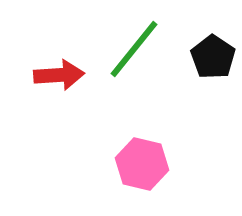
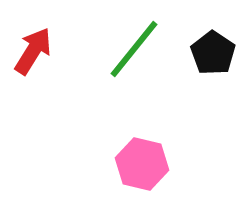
black pentagon: moved 4 px up
red arrow: moved 26 px left, 24 px up; rotated 54 degrees counterclockwise
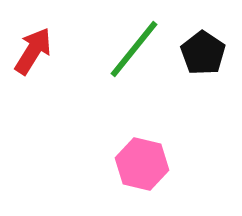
black pentagon: moved 10 px left
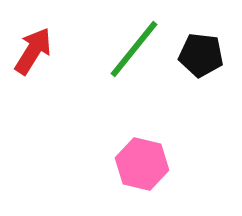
black pentagon: moved 2 px left, 2 px down; rotated 27 degrees counterclockwise
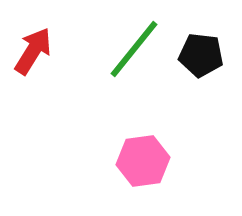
pink hexagon: moved 1 px right, 3 px up; rotated 21 degrees counterclockwise
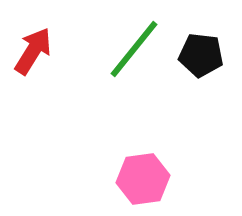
pink hexagon: moved 18 px down
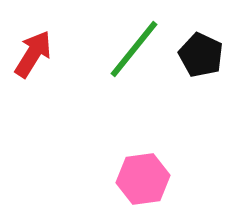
red arrow: moved 3 px down
black pentagon: rotated 18 degrees clockwise
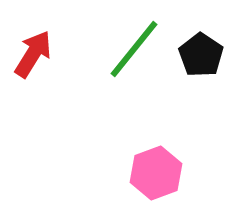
black pentagon: rotated 9 degrees clockwise
pink hexagon: moved 13 px right, 6 px up; rotated 12 degrees counterclockwise
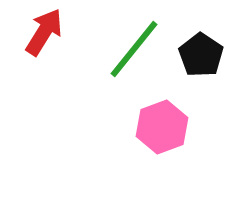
red arrow: moved 11 px right, 22 px up
pink hexagon: moved 6 px right, 46 px up
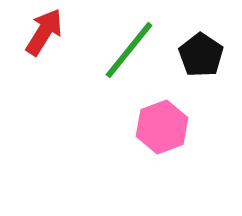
green line: moved 5 px left, 1 px down
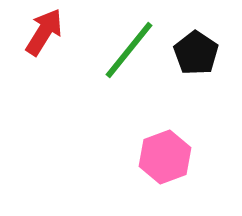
black pentagon: moved 5 px left, 2 px up
pink hexagon: moved 3 px right, 30 px down
